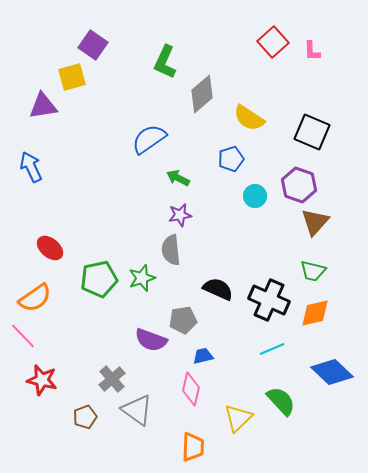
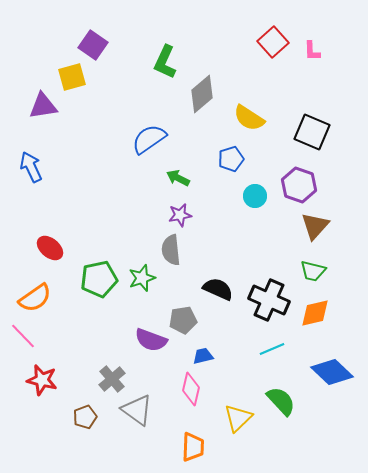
brown triangle: moved 4 px down
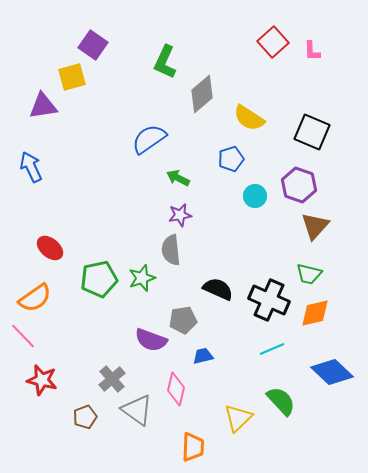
green trapezoid: moved 4 px left, 3 px down
pink diamond: moved 15 px left
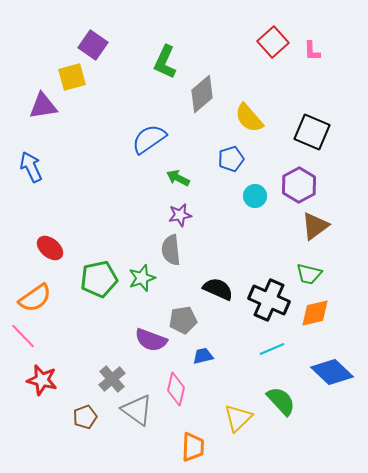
yellow semicircle: rotated 16 degrees clockwise
purple hexagon: rotated 12 degrees clockwise
brown triangle: rotated 12 degrees clockwise
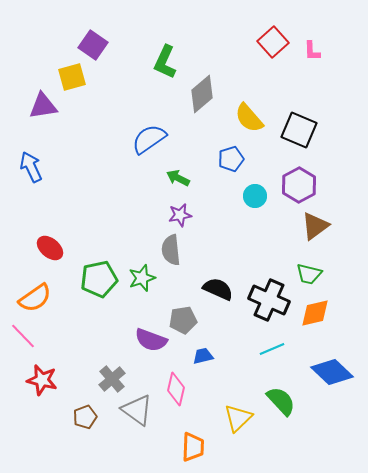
black square: moved 13 px left, 2 px up
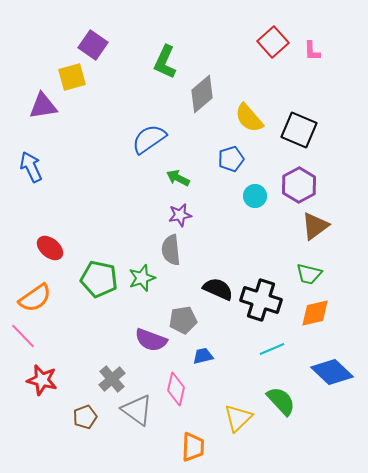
green pentagon: rotated 24 degrees clockwise
black cross: moved 8 px left; rotated 6 degrees counterclockwise
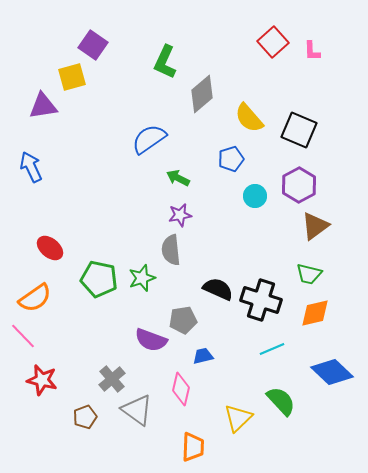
pink diamond: moved 5 px right
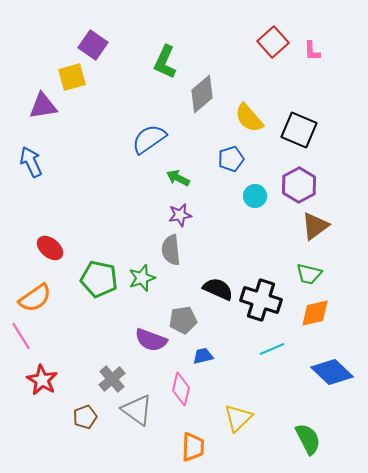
blue arrow: moved 5 px up
pink line: moved 2 px left; rotated 12 degrees clockwise
red star: rotated 16 degrees clockwise
green semicircle: moved 27 px right, 38 px down; rotated 16 degrees clockwise
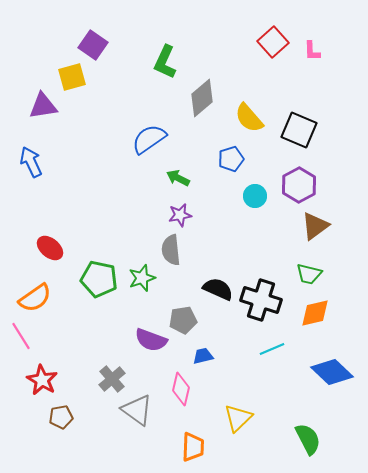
gray diamond: moved 4 px down
brown pentagon: moved 24 px left; rotated 10 degrees clockwise
